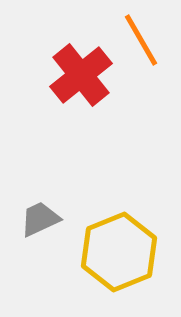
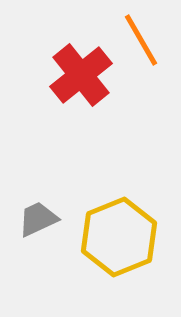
gray trapezoid: moved 2 px left
yellow hexagon: moved 15 px up
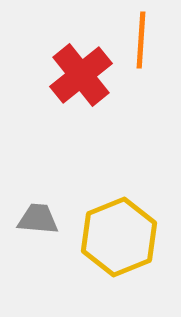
orange line: rotated 34 degrees clockwise
gray trapezoid: rotated 30 degrees clockwise
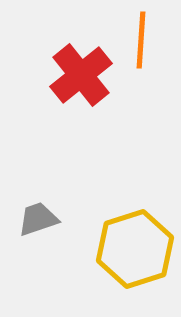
gray trapezoid: rotated 24 degrees counterclockwise
yellow hexagon: moved 16 px right, 12 px down; rotated 4 degrees clockwise
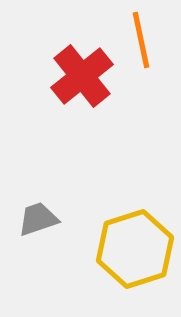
orange line: rotated 16 degrees counterclockwise
red cross: moved 1 px right, 1 px down
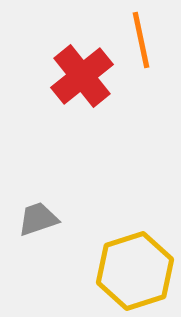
yellow hexagon: moved 22 px down
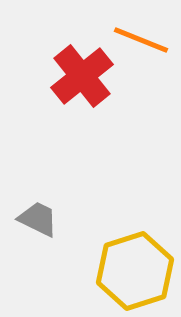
orange line: rotated 56 degrees counterclockwise
gray trapezoid: rotated 45 degrees clockwise
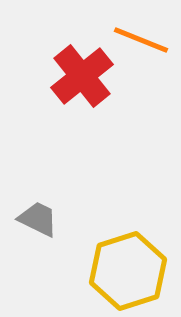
yellow hexagon: moved 7 px left
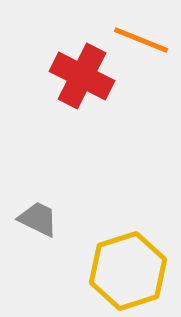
red cross: rotated 24 degrees counterclockwise
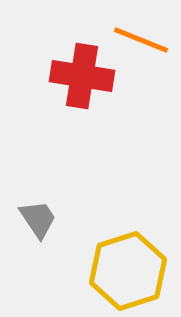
red cross: rotated 18 degrees counterclockwise
gray trapezoid: rotated 30 degrees clockwise
